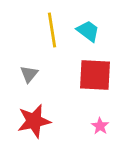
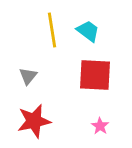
gray triangle: moved 1 px left, 2 px down
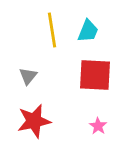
cyan trapezoid: rotated 75 degrees clockwise
pink star: moved 2 px left
